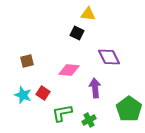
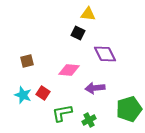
black square: moved 1 px right
purple diamond: moved 4 px left, 3 px up
purple arrow: rotated 90 degrees counterclockwise
green pentagon: rotated 20 degrees clockwise
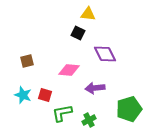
red square: moved 2 px right, 2 px down; rotated 16 degrees counterclockwise
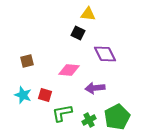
green pentagon: moved 12 px left, 8 px down; rotated 10 degrees counterclockwise
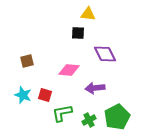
black square: rotated 24 degrees counterclockwise
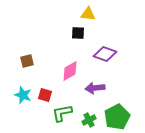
purple diamond: rotated 45 degrees counterclockwise
pink diamond: moved 1 px right, 1 px down; rotated 35 degrees counterclockwise
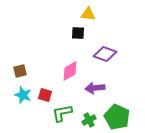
brown square: moved 7 px left, 10 px down
green pentagon: rotated 20 degrees counterclockwise
